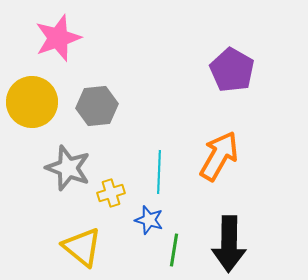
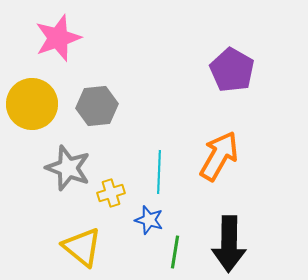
yellow circle: moved 2 px down
green line: moved 1 px right, 2 px down
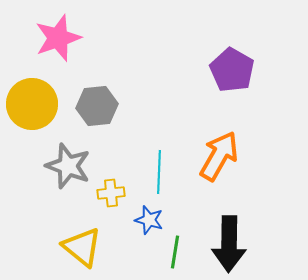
gray star: moved 2 px up
yellow cross: rotated 12 degrees clockwise
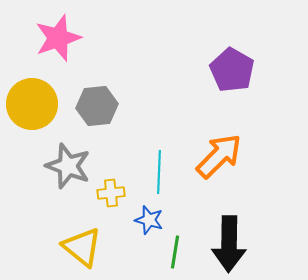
orange arrow: rotated 15 degrees clockwise
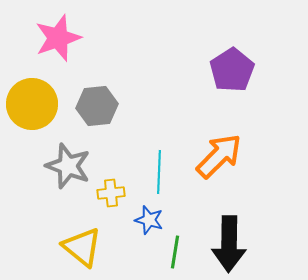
purple pentagon: rotated 9 degrees clockwise
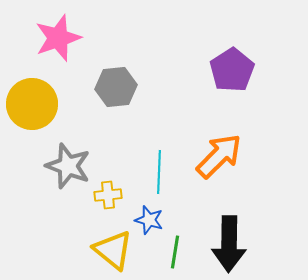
gray hexagon: moved 19 px right, 19 px up
yellow cross: moved 3 px left, 2 px down
yellow triangle: moved 31 px right, 3 px down
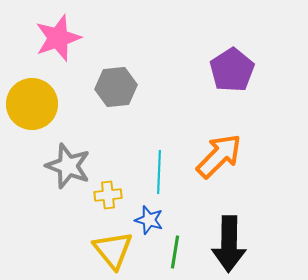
yellow triangle: rotated 12 degrees clockwise
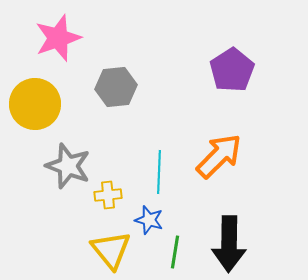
yellow circle: moved 3 px right
yellow triangle: moved 2 px left
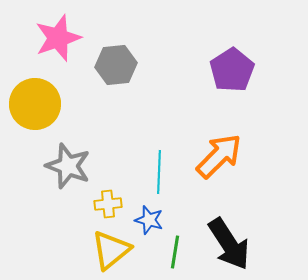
gray hexagon: moved 22 px up
yellow cross: moved 9 px down
black arrow: rotated 34 degrees counterclockwise
yellow triangle: rotated 30 degrees clockwise
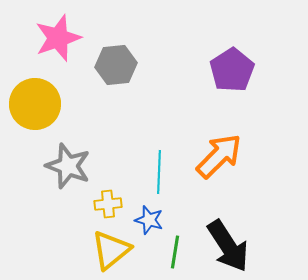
black arrow: moved 1 px left, 2 px down
